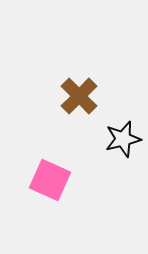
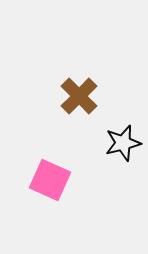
black star: moved 4 px down
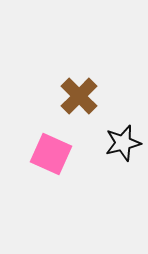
pink square: moved 1 px right, 26 px up
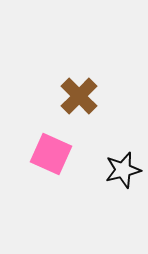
black star: moved 27 px down
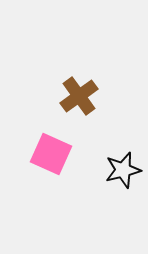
brown cross: rotated 9 degrees clockwise
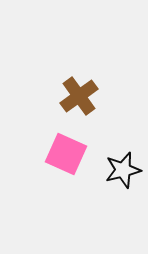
pink square: moved 15 px right
